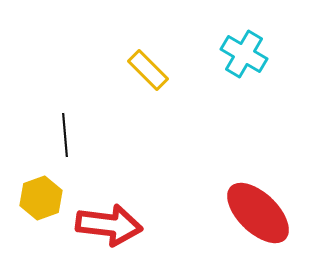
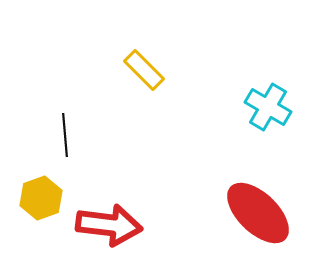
cyan cross: moved 24 px right, 53 px down
yellow rectangle: moved 4 px left
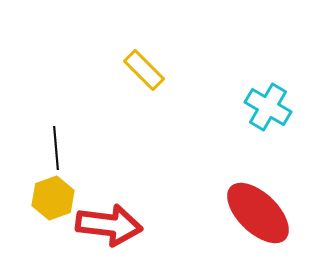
black line: moved 9 px left, 13 px down
yellow hexagon: moved 12 px right
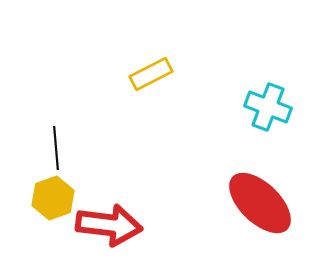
yellow rectangle: moved 7 px right, 4 px down; rotated 72 degrees counterclockwise
cyan cross: rotated 9 degrees counterclockwise
red ellipse: moved 2 px right, 10 px up
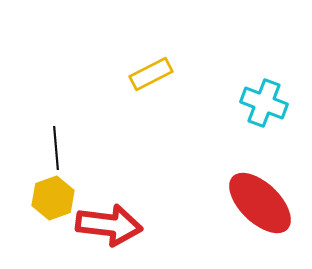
cyan cross: moved 4 px left, 4 px up
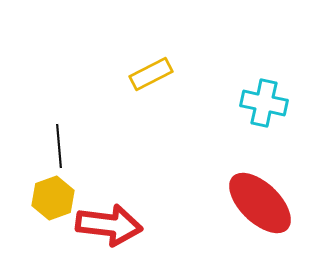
cyan cross: rotated 9 degrees counterclockwise
black line: moved 3 px right, 2 px up
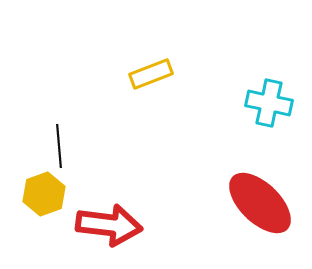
yellow rectangle: rotated 6 degrees clockwise
cyan cross: moved 5 px right
yellow hexagon: moved 9 px left, 4 px up
